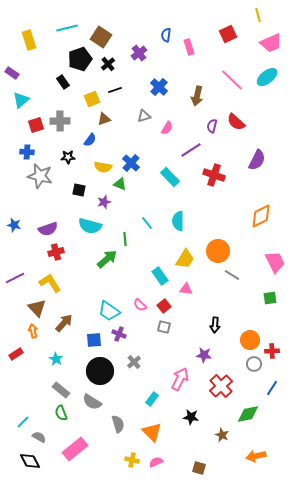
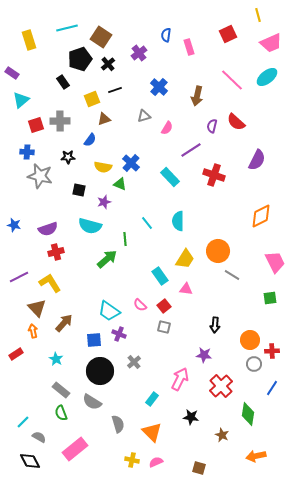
purple line at (15, 278): moved 4 px right, 1 px up
green diamond at (248, 414): rotated 70 degrees counterclockwise
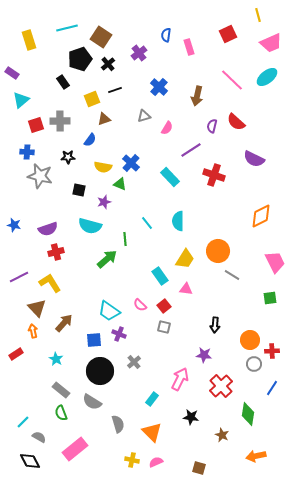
purple semicircle at (257, 160): moved 3 px left, 1 px up; rotated 90 degrees clockwise
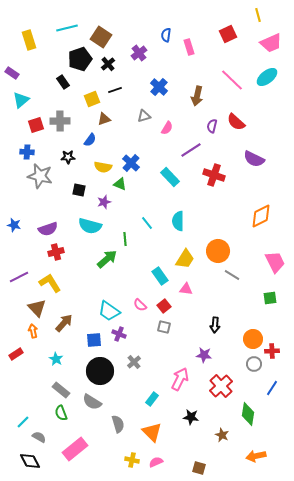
orange circle at (250, 340): moved 3 px right, 1 px up
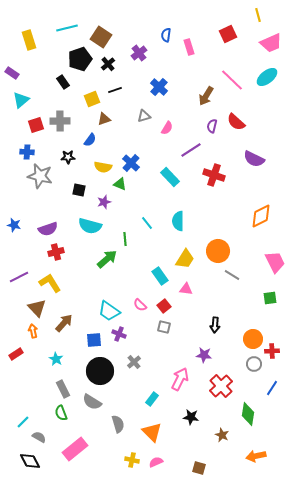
brown arrow at (197, 96): moved 9 px right; rotated 18 degrees clockwise
gray rectangle at (61, 390): moved 2 px right, 1 px up; rotated 24 degrees clockwise
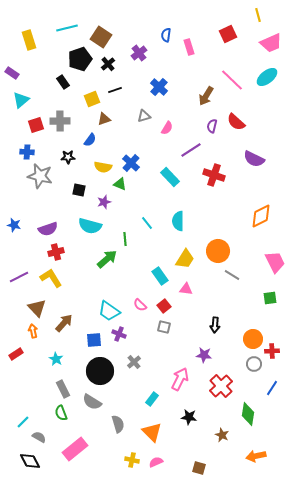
yellow L-shape at (50, 283): moved 1 px right, 5 px up
black star at (191, 417): moved 2 px left
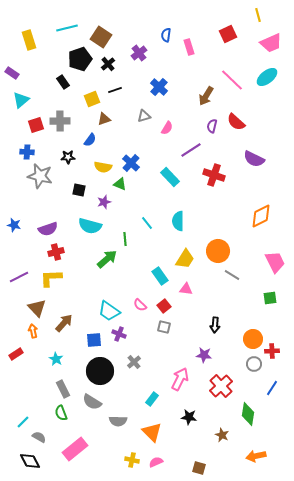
yellow L-shape at (51, 278): rotated 60 degrees counterclockwise
gray semicircle at (118, 424): moved 3 px up; rotated 108 degrees clockwise
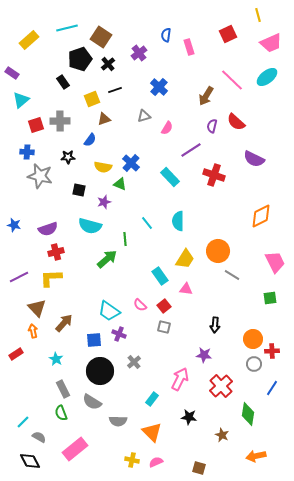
yellow rectangle at (29, 40): rotated 66 degrees clockwise
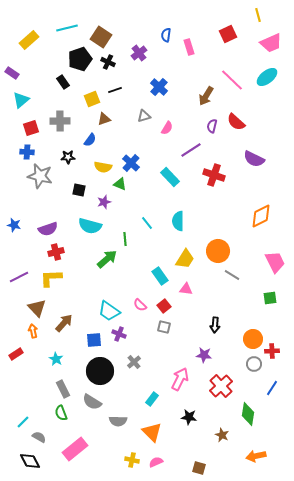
black cross at (108, 64): moved 2 px up; rotated 24 degrees counterclockwise
red square at (36, 125): moved 5 px left, 3 px down
